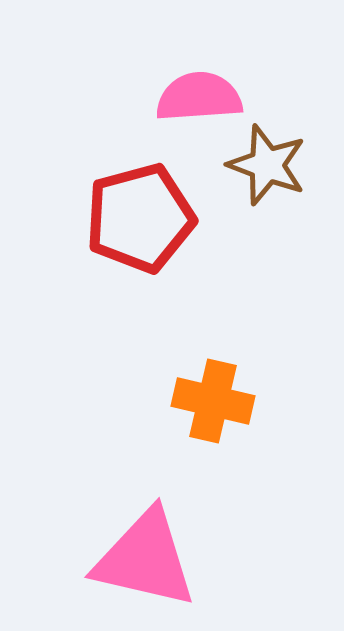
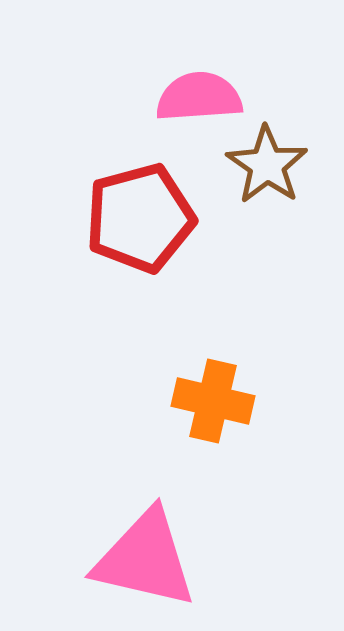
brown star: rotated 14 degrees clockwise
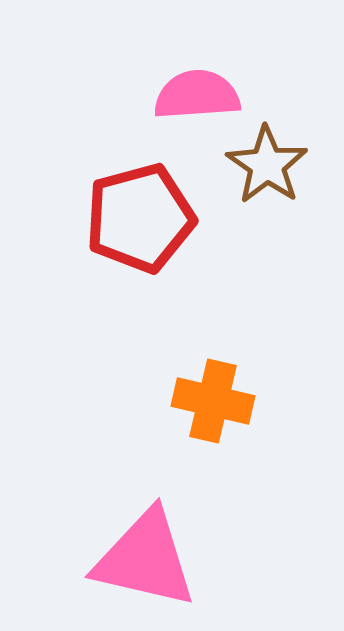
pink semicircle: moved 2 px left, 2 px up
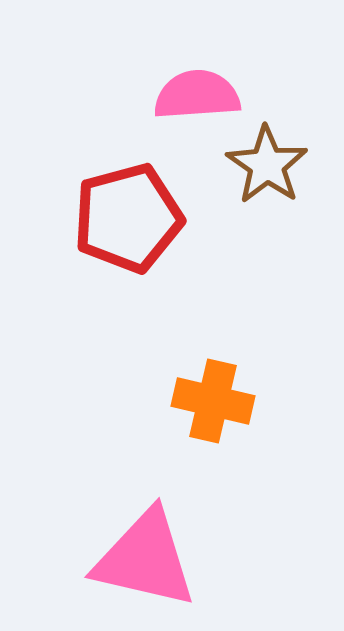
red pentagon: moved 12 px left
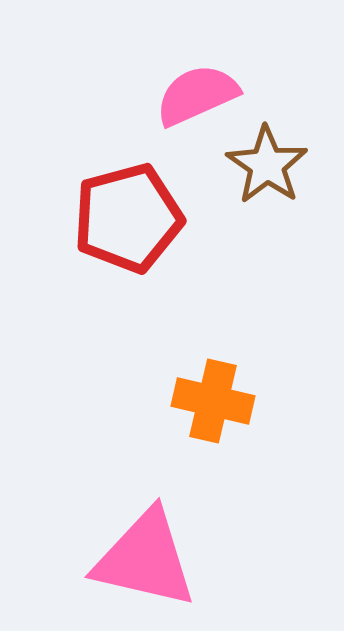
pink semicircle: rotated 20 degrees counterclockwise
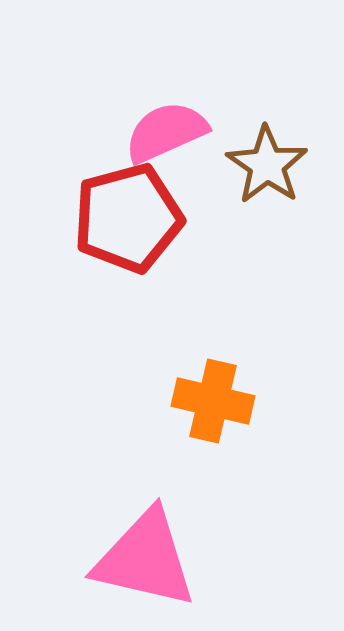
pink semicircle: moved 31 px left, 37 px down
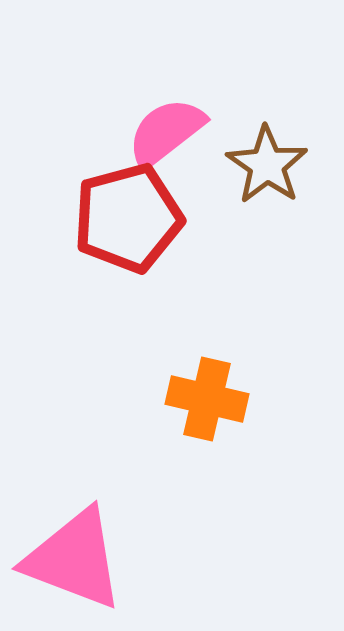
pink semicircle: rotated 14 degrees counterclockwise
orange cross: moved 6 px left, 2 px up
pink triangle: moved 71 px left; rotated 8 degrees clockwise
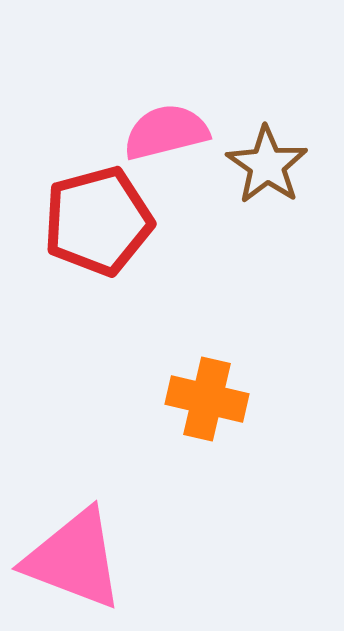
pink semicircle: rotated 24 degrees clockwise
red pentagon: moved 30 px left, 3 px down
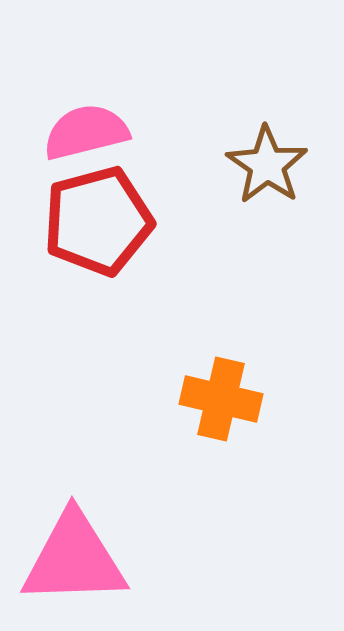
pink semicircle: moved 80 px left
orange cross: moved 14 px right
pink triangle: rotated 23 degrees counterclockwise
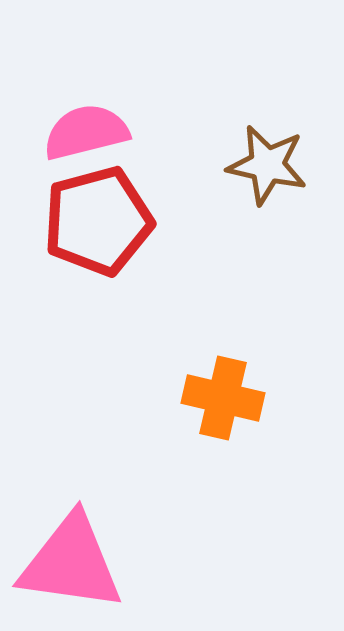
brown star: rotated 22 degrees counterclockwise
orange cross: moved 2 px right, 1 px up
pink triangle: moved 3 px left, 4 px down; rotated 10 degrees clockwise
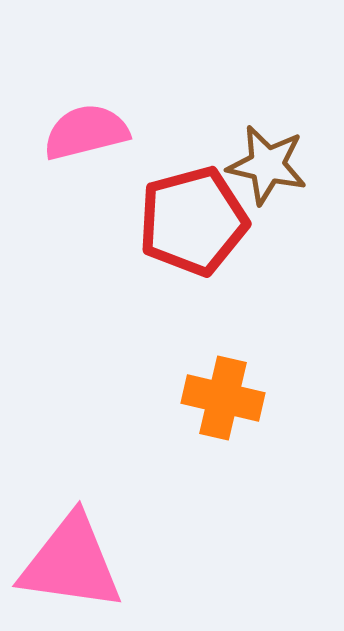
red pentagon: moved 95 px right
